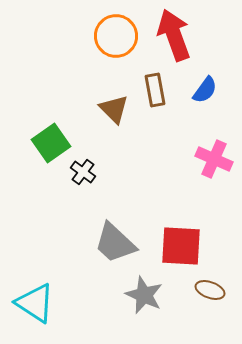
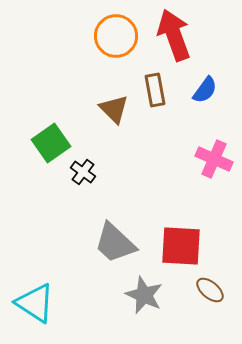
brown ellipse: rotated 20 degrees clockwise
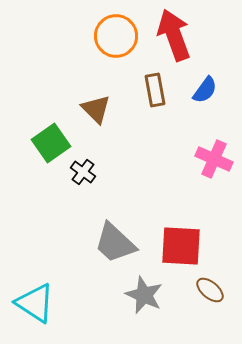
brown triangle: moved 18 px left
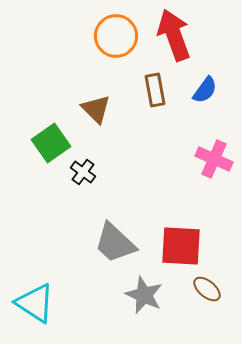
brown ellipse: moved 3 px left, 1 px up
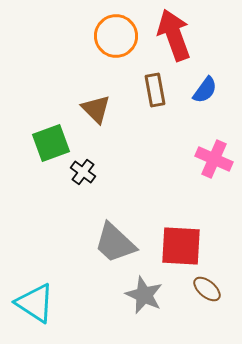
green square: rotated 15 degrees clockwise
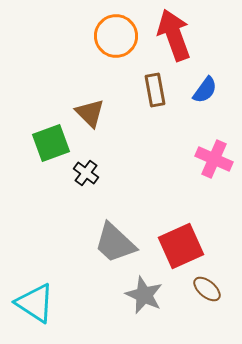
brown triangle: moved 6 px left, 4 px down
black cross: moved 3 px right, 1 px down
red square: rotated 27 degrees counterclockwise
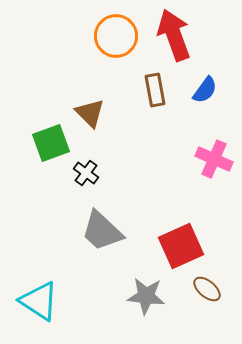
gray trapezoid: moved 13 px left, 12 px up
gray star: moved 2 px right, 1 px down; rotated 18 degrees counterclockwise
cyan triangle: moved 4 px right, 2 px up
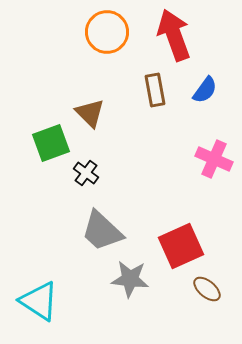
orange circle: moved 9 px left, 4 px up
gray star: moved 16 px left, 17 px up
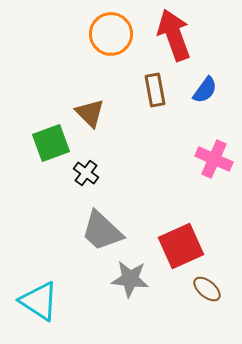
orange circle: moved 4 px right, 2 px down
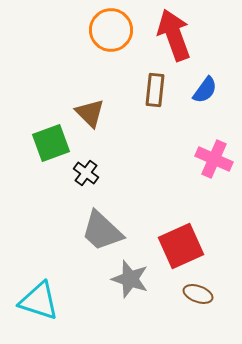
orange circle: moved 4 px up
brown rectangle: rotated 16 degrees clockwise
gray star: rotated 12 degrees clockwise
brown ellipse: moved 9 px left, 5 px down; rotated 20 degrees counterclockwise
cyan triangle: rotated 15 degrees counterclockwise
